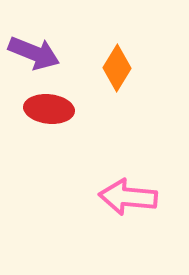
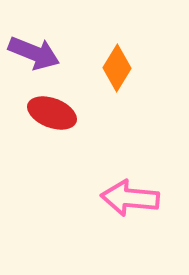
red ellipse: moved 3 px right, 4 px down; rotated 15 degrees clockwise
pink arrow: moved 2 px right, 1 px down
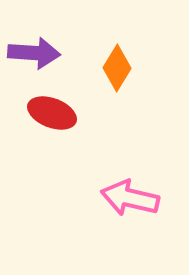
purple arrow: rotated 18 degrees counterclockwise
pink arrow: rotated 8 degrees clockwise
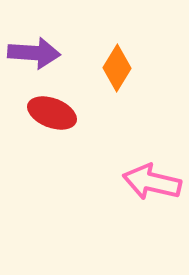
pink arrow: moved 22 px right, 16 px up
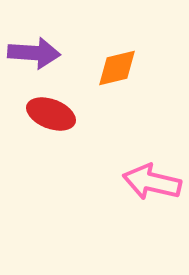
orange diamond: rotated 45 degrees clockwise
red ellipse: moved 1 px left, 1 px down
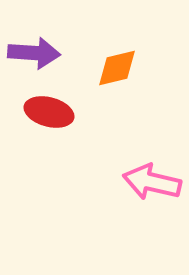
red ellipse: moved 2 px left, 2 px up; rotated 6 degrees counterclockwise
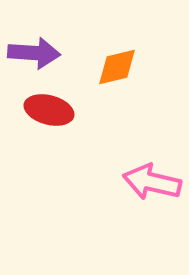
orange diamond: moved 1 px up
red ellipse: moved 2 px up
